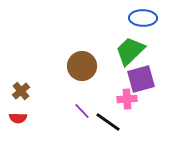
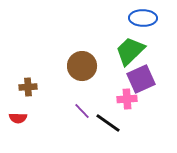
purple square: rotated 8 degrees counterclockwise
brown cross: moved 7 px right, 4 px up; rotated 36 degrees clockwise
black line: moved 1 px down
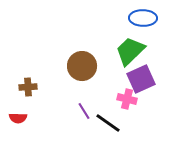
pink cross: rotated 18 degrees clockwise
purple line: moved 2 px right; rotated 12 degrees clockwise
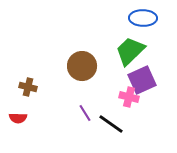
purple square: moved 1 px right, 1 px down
brown cross: rotated 18 degrees clockwise
pink cross: moved 2 px right, 2 px up
purple line: moved 1 px right, 2 px down
black line: moved 3 px right, 1 px down
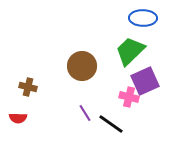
purple square: moved 3 px right, 1 px down
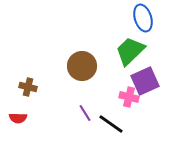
blue ellipse: rotated 72 degrees clockwise
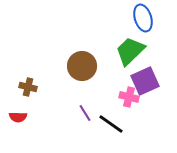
red semicircle: moved 1 px up
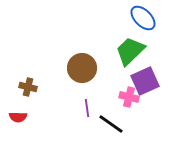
blue ellipse: rotated 28 degrees counterclockwise
brown circle: moved 2 px down
purple line: moved 2 px right, 5 px up; rotated 24 degrees clockwise
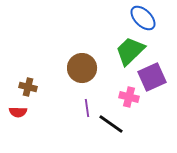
purple square: moved 7 px right, 4 px up
red semicircle: moved 5 px up
